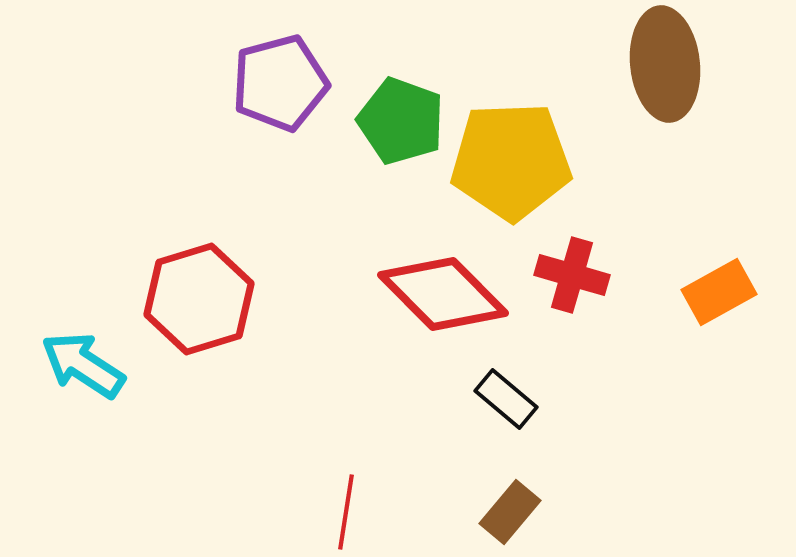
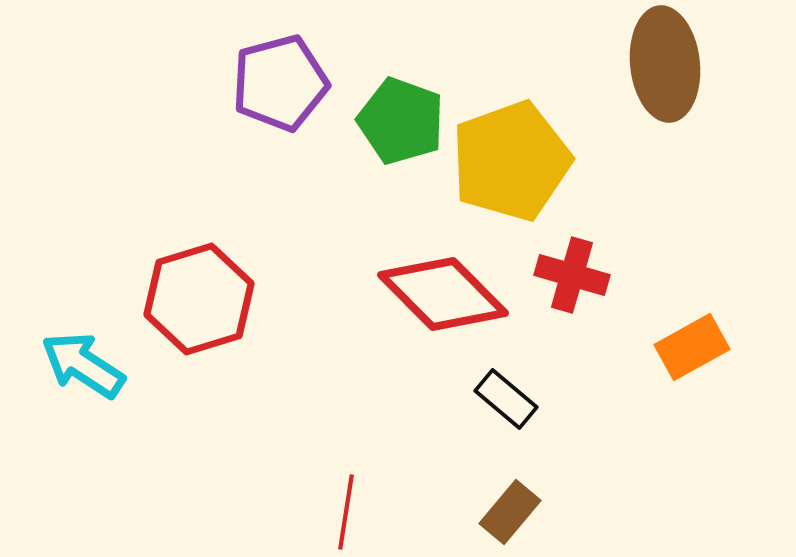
yellow pentagon: rotated 18 degrees counterclockwise
orange rectangle: moved 27 px left, 55 px down
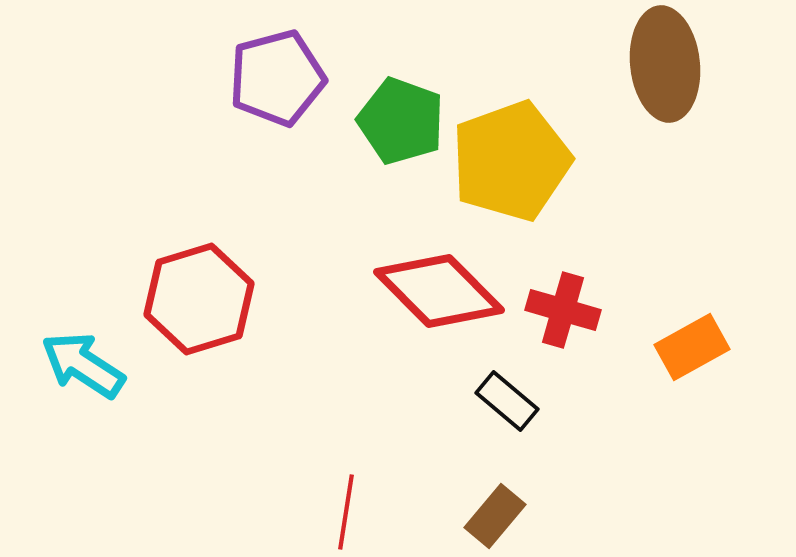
purple pentagon: moved 3 px left, 5 px up
red cross: moved 9 px left, 35 px down
red diamond: moved 4 px left, 3 px up
black rectangle: moved 1 px right, 2 px down
brown rectangle: moved 15 px left, 4 px down
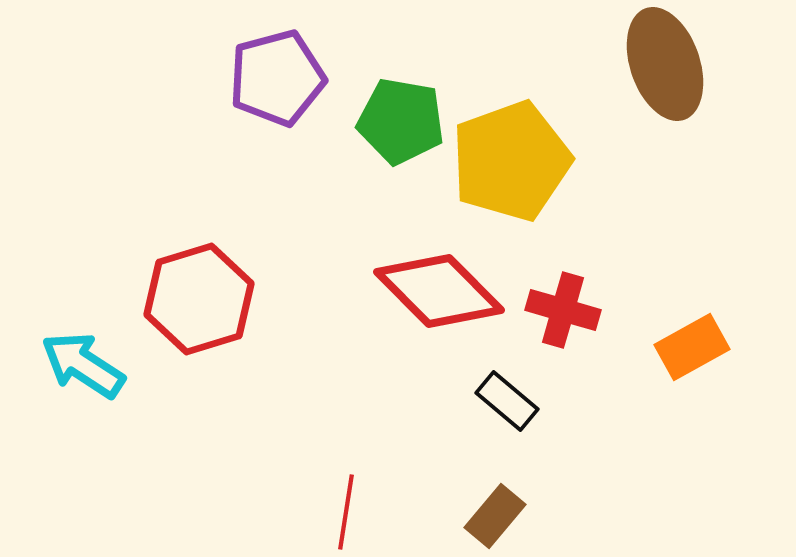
brown ellipse: rotated 13 degrees counterclockwise
green pentagon: rotated 10 degrees counterclockwise
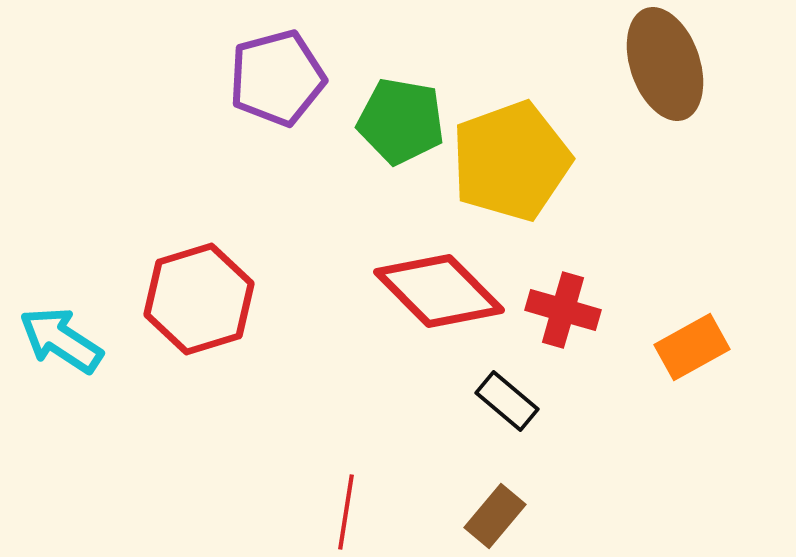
cyan arrow: moved 22 px left, 25 px up
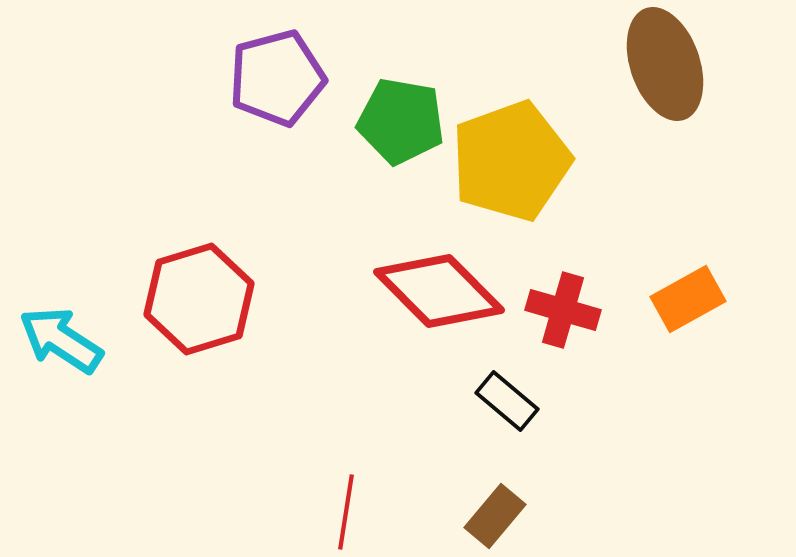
orange rectangle: moved 4 px left, 48 px up
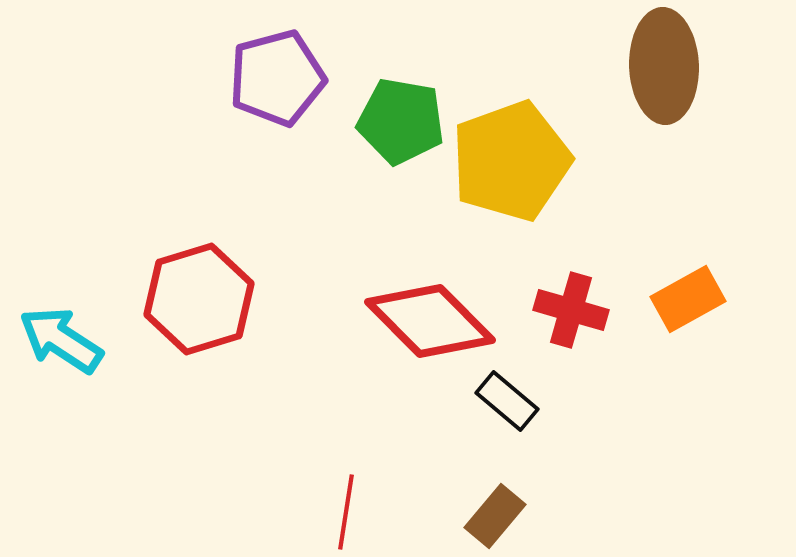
brown ellipse: moved 1 px left, 2 px down; rotated 17 degrees clockwise
red diamond: moved 9 px left, 30 px down
red cross: moved 8 px right
